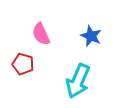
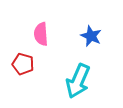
pink semicircle: rotated 20 degrees clockwise
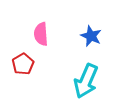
red pentagon: rotated 25 degrees clockwise
cyan arrow: moved 8 px right
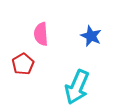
cyan arrow: moved 9 px left, 6 px down
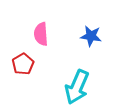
blue star: rotated 15 degrees counterclockwise
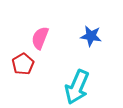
pink semicircle: moved 1 px left, 4 px down; rotated 25 degrees clockwise
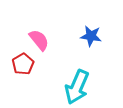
pink semicircle: moved 1 px left, 2 px down; rotated 120 degrees clockwise
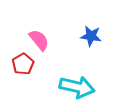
cyan arrow: rotated 100 degrees counterclockwise
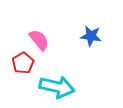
red pentagon: moved 1 px up
cyan arrow: moved 20 px left
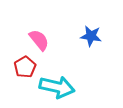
red pentagon: moved 2 px right, 4 px down
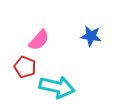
pink semicircle: rotated 80 degrees clockwise
red pentagon: rotated 20 degrees counterclockwise
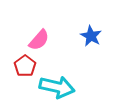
blue star: rotated 20 degrees clockwise
red pentagon: moved 1 px up; rotated 15 degrees clockwise
